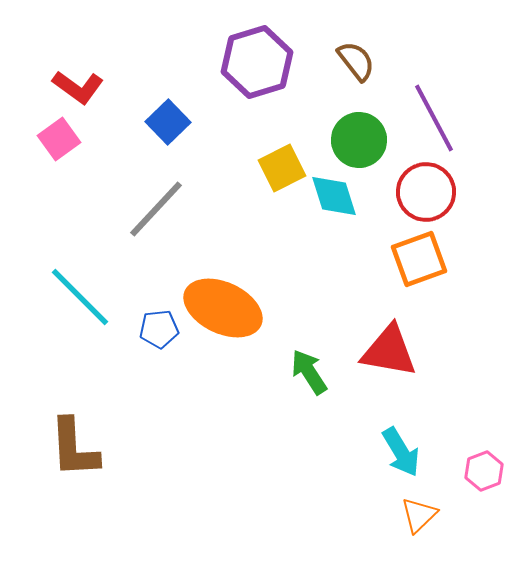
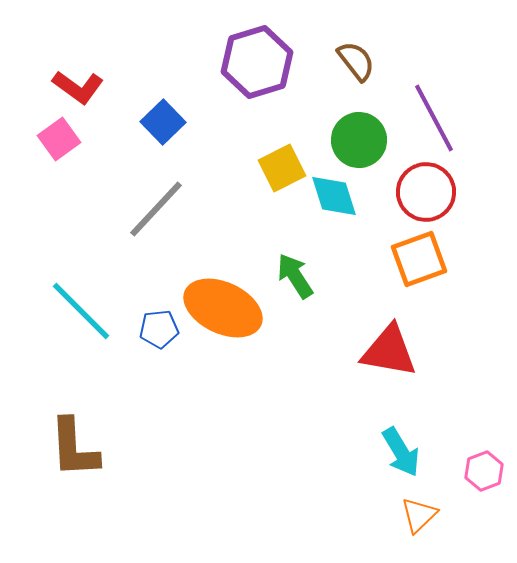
blue square: moved 5 px left
cyan line: moved 1 px right, 14 px down
green arrow: moved 14 px left, 96 px up
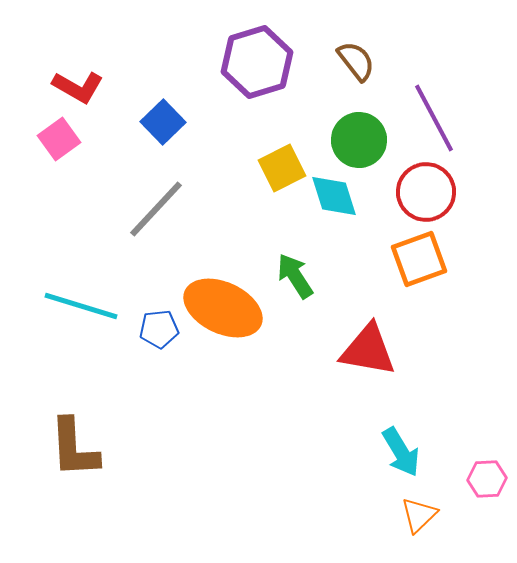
red L-shape: rotated 6 degrees counterclockwise
cyan line: moved 5 px up; rotated 28 degrees counterclockwise
red triangle: moved 21 px left, 1 px up
pink hexagon: moved 3 px right, 8 px down; rotated 18 degrees clockwise
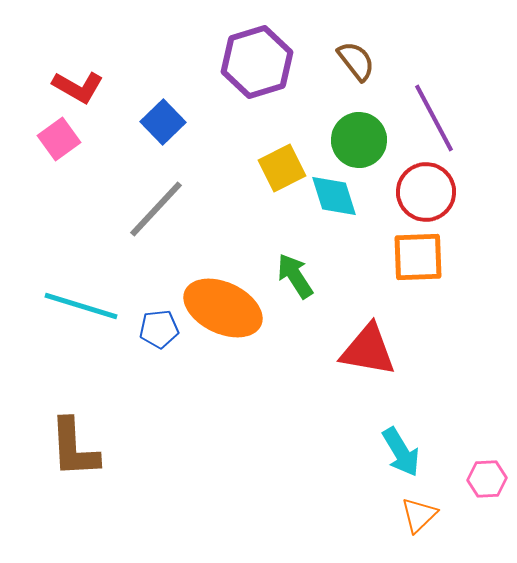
orange square: moved 1 px left, 2 px up; rotated 18 degrees clockwise
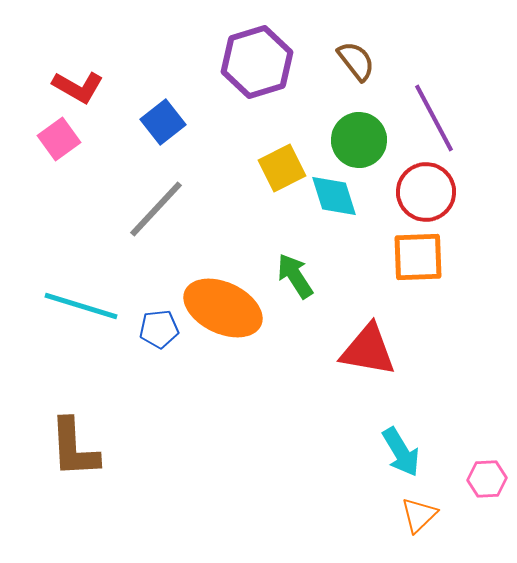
blue square: rotated 6 degrees clockwise
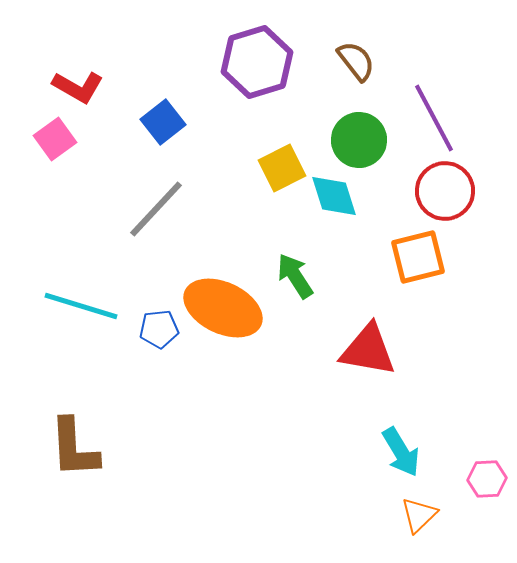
pink square: moved 4 px left
red circle: moved 19 px right, 1 px up
orange square: rotated 12 degrees counterclockwise
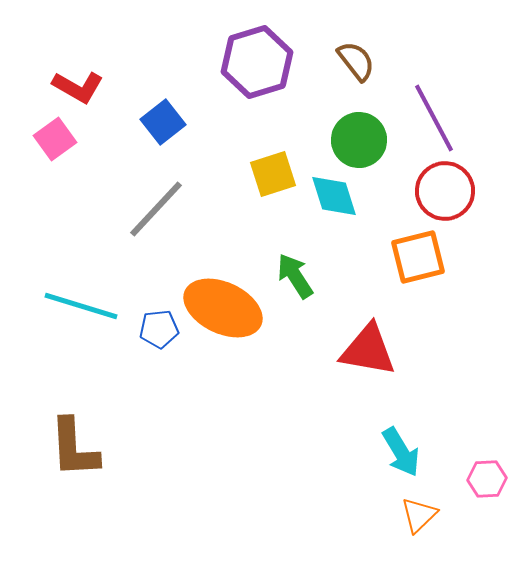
yellow square: moved 9 px left, 6 px down; rotated 9 degrees clockwise
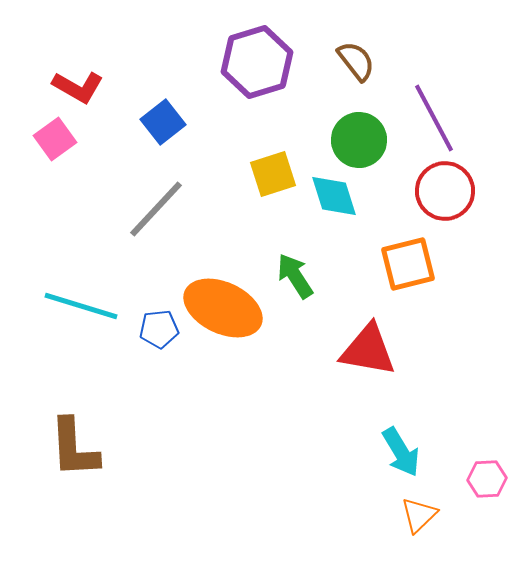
orange square: moved 10 px left, 7 px down
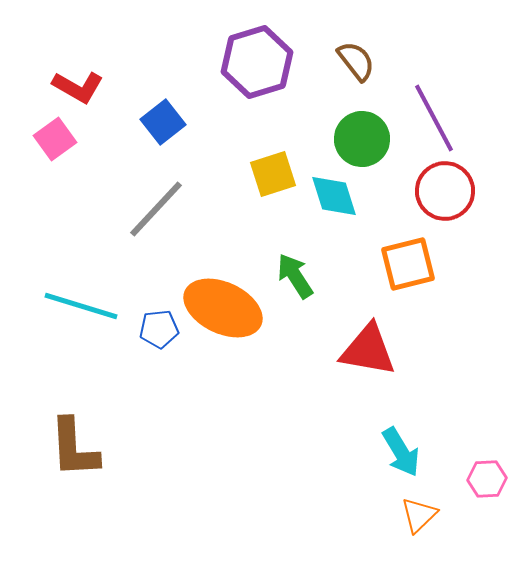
green circle: moved 3 px right, 1 px up
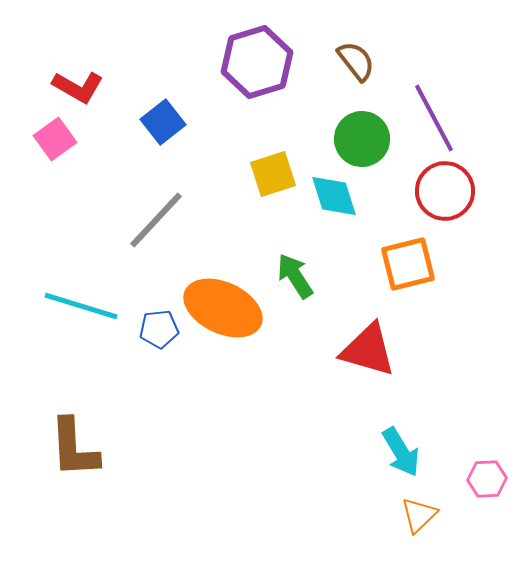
gray line: moved 11 px down
red triangle: rotated 6 degrees clockwise
